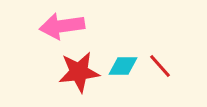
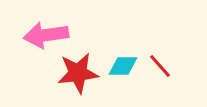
pink arrow: moved 16 px left, 9 px down
red star: moved 1 px left, 1 px down
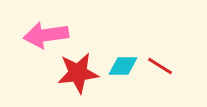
red line: rotated 16 degrees counterclockwise
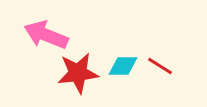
pink arrow: rotated 30 degrees clockwise
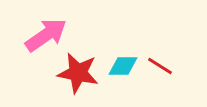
pink arrow: rotated 123 degrees clockwise
red star: rotated 18 degrees clockwise
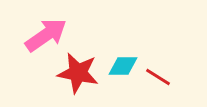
red line: moved 2 px left, 11 px down
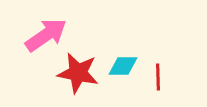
red line: rotated 56 degrees clockwise
